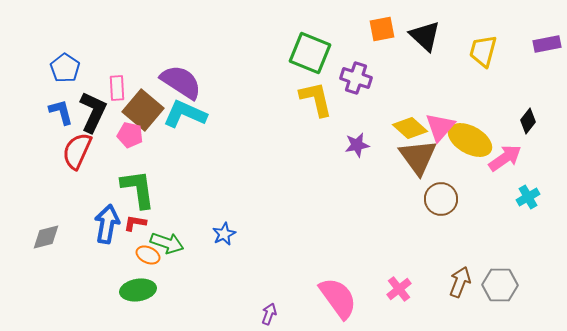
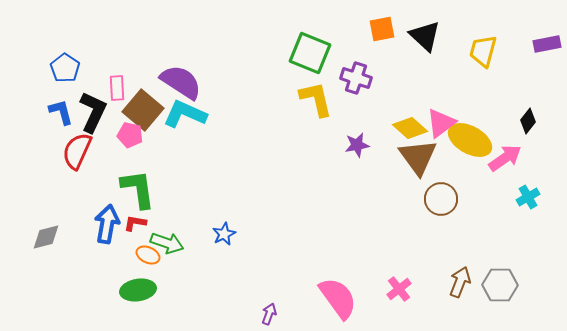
pink triangle: moved 1 px right, 4 px up; rotated 12 degrees clockwise
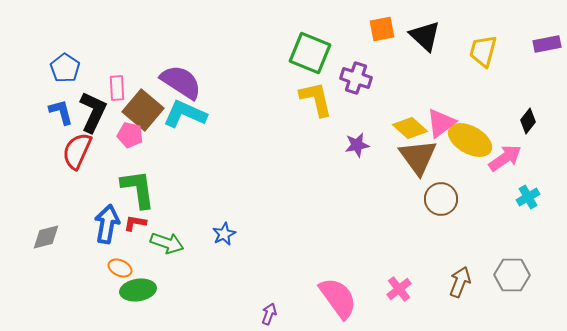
orange ellipse: moved 28 px left, 13 px down
gray hexagon: moved 12 px right, 10 px up
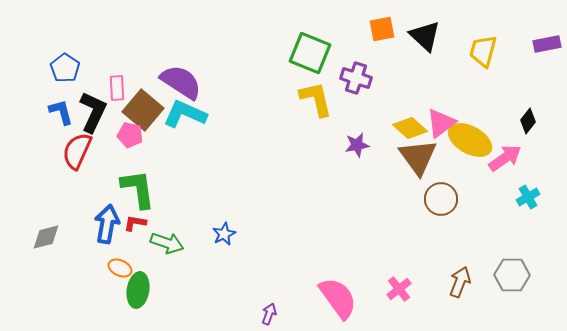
green ellipse: rotated 72 degrees counterclockwise
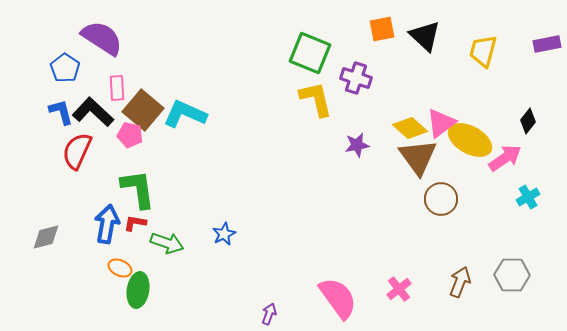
purple semicircle: moved 79 px left, 44 px up
black L-shape: rotated 72 degrees counterclockwise
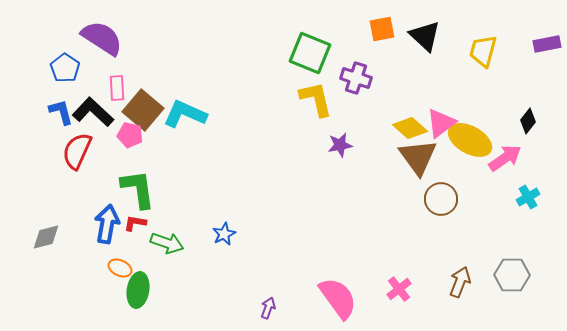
purple star: moved 17 px left
purple arrow: moved 1 px left, 6 px up
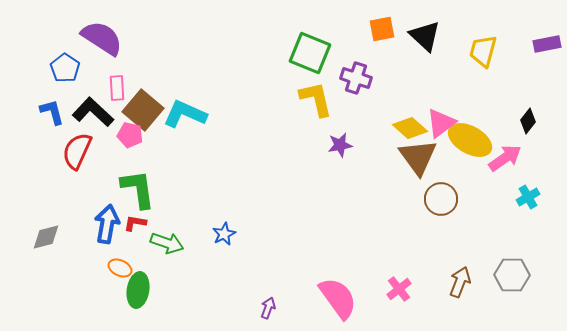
blue L-shape: moved 9 px left
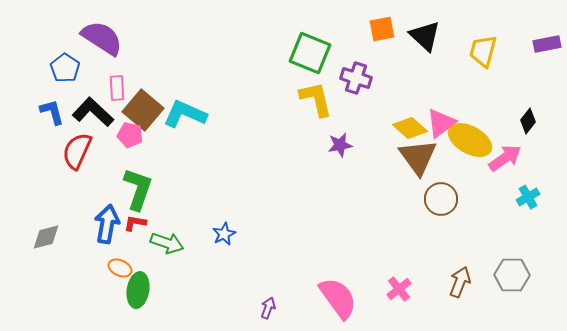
green L-shape: rotated 27 degrees clockwise
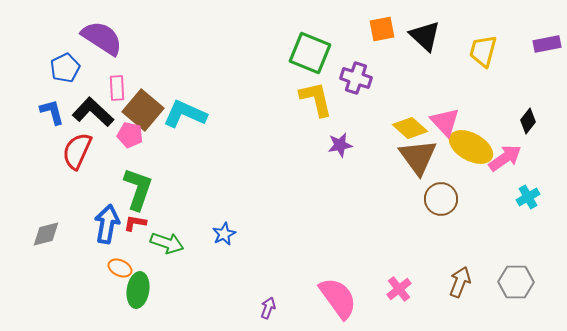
blue pentagon: rotated 12 degrees clockwise
pink triangle: moved 4 px right, 1 px up; rotated 36 degrees counterclockwise
yellow ellipse: moved 1 px right, 7 px down
gray diamond: moved 3 px up
gray hexagon: moved 4 px right, 7 px down
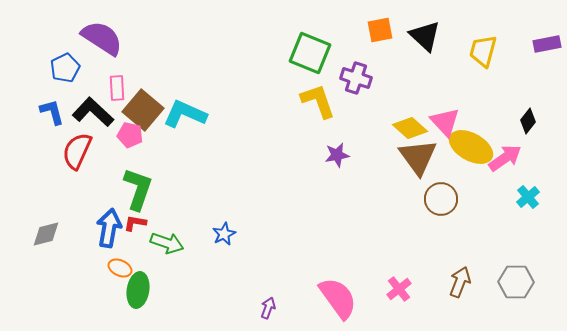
orange square: moved 2 px left, 1 px down
yellow L-shape: moved 2 px right, 2 px down; rotated 6 degrees counterclockwise
purple star: moved 3 px left, 10 px down
cyan cross: rotated 10 degrees counterclockwise
blue arrow: moved 2 px right, 4 px down
